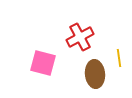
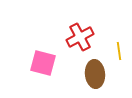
yellow line: moved 7 px up
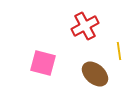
red cross: moved 5 px right, 11 px up
brown ellipse: rotated 44 degrees counterclockwise
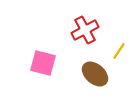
red cross: moved 4 px down
yellow line: rotated 42 degrees clockwise
